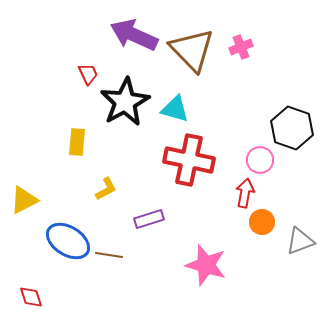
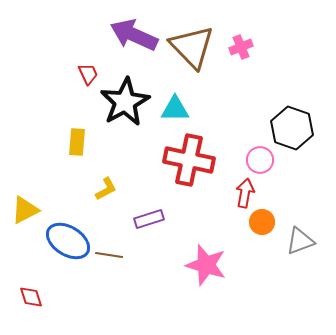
brown triangle: moved 3 px up
cyan triangle: rotated 16 degrees counterclockwise
yellow triangle: moved 1 px right, 10 px down
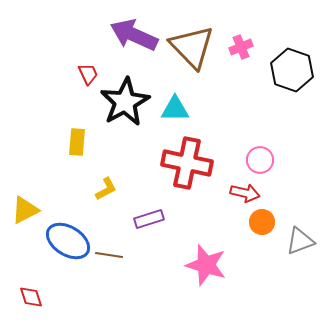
black hexagon: moved 58 px up
red cross: moved 2 px left, 3 px down
red arrow: rotated 92 degrees clockwise
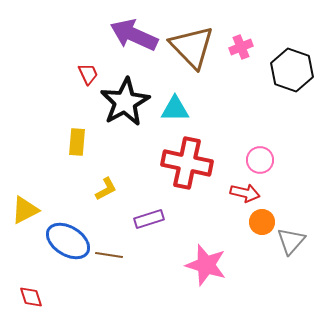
gray triangle: moved 9 px left; rotated 28 degrees counterclockwise
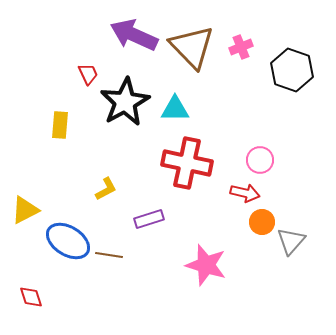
yellow rectangle: moved 17 px left, 17 px up
